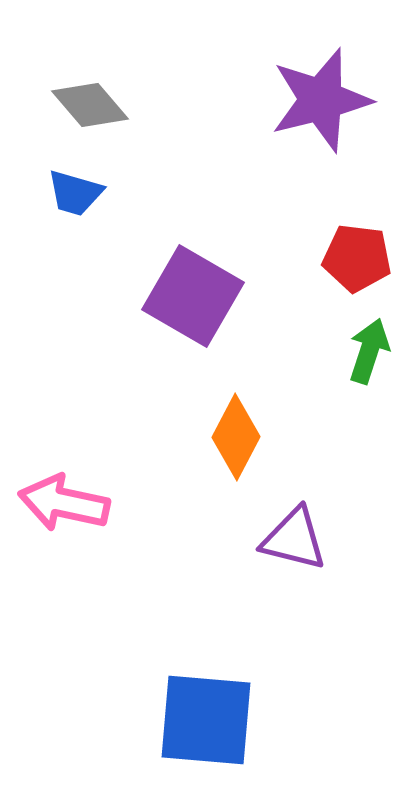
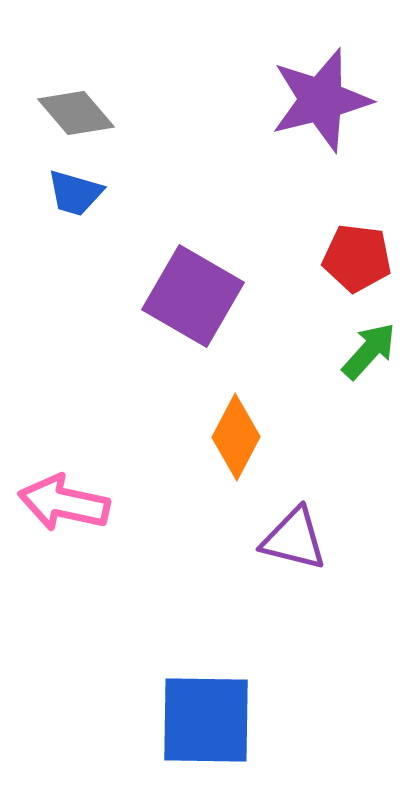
gray diamond: moved 14 px left, 8 px down
green arrow: rotated 24 degrees clockwise
blue square: rotated 4 degrees counterclockwise
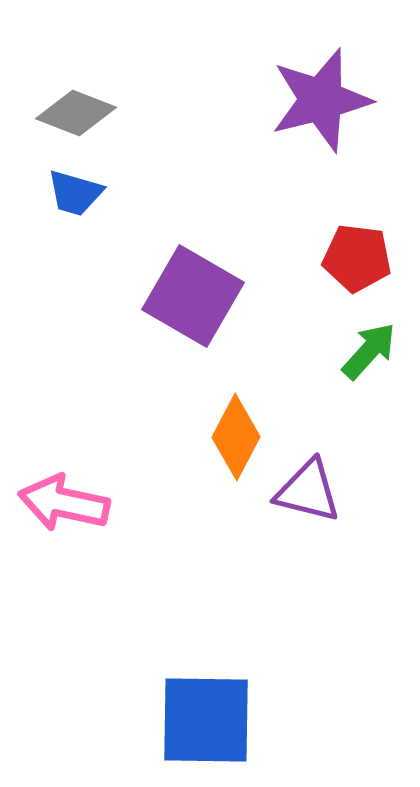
gray diamond: rotated 28 degrees counterclockwise
purple triangle: moved 14 px right, 48 px up
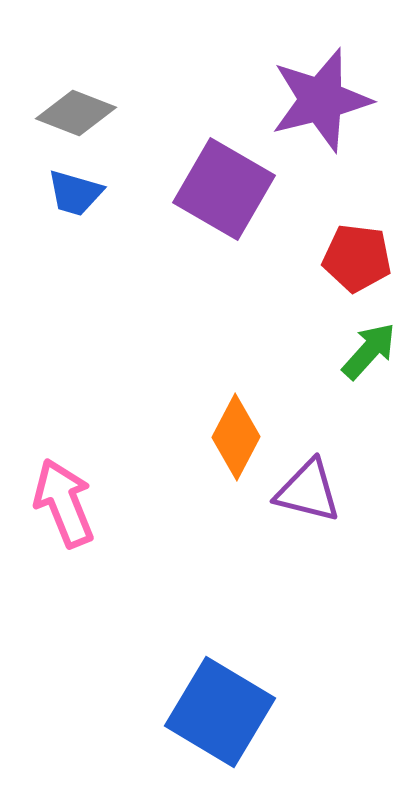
purple square: moved 31 px right, 107 px up
pink arrow: rotated 56 degrees clockwise
blue square: moved 14 px right, 8 px up; rotated 30 degrees clockwise
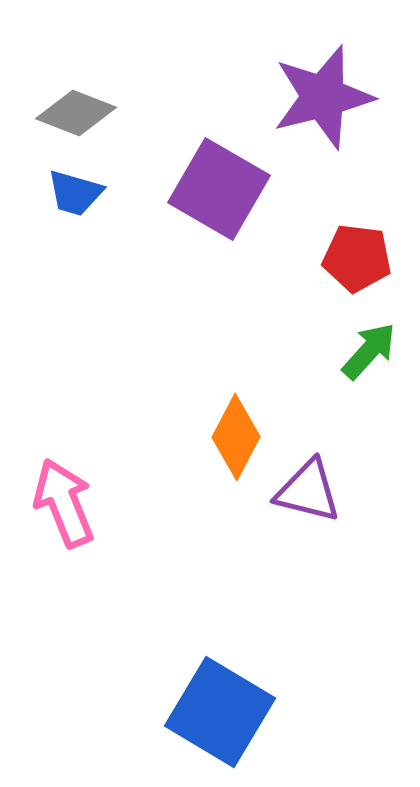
purple star: moved 2 px right, 3 px up
purple square: moved 5 px left
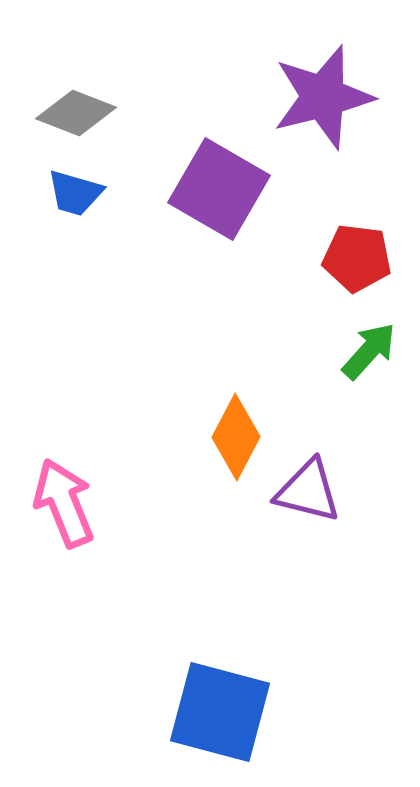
blue square: rotated 16 degrees counterclockwise
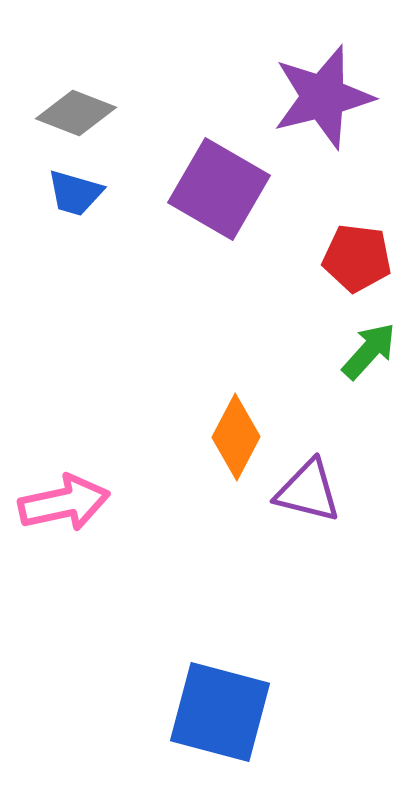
pink arrow: rotated 100 degrees clockwise
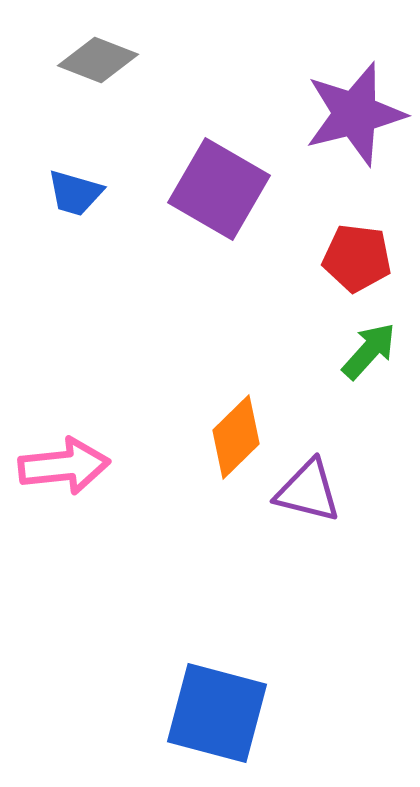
purple star: moved 32 px right, 17 px down
gray diamond: moved 22 px right, 53 px up
orange diamond: rotated 18 degrees clockwise
pink arrow: moved 37 px up; rotated 6 degrees clockwise
blue square: moved 3 px left, 1 px down
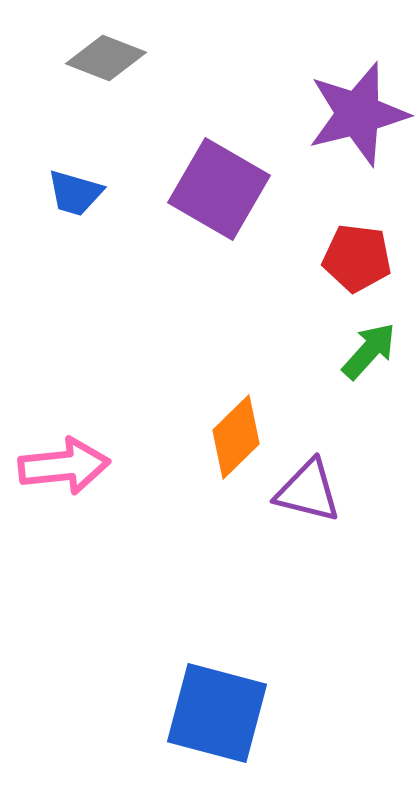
gray diamond: moved 8 px right, 2 px up
purple star: moved 3 px right
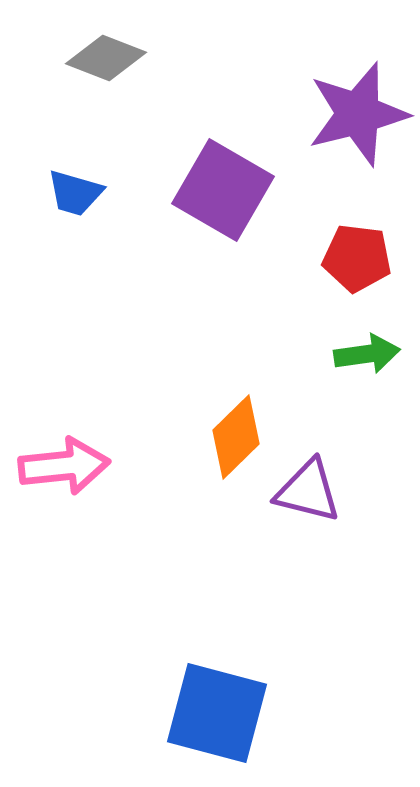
purple square: moved 4 px right, 1 px down
green arrow: moved 2 px left, 3 px down; rotated 40 degrees clockwise
